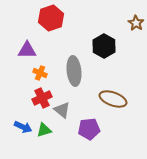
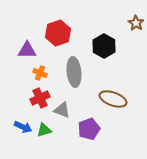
red hexagon: moved 7 px right, 15 px down
gray ellipse: moved 1 px down
red cross: moved 2 px left
gray triangle: rotated 18 degrees counterclockwise
purple pentagon: rotated 15 degrees counterclockwise
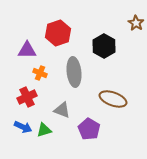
red cross: moved 13 px left, 1 px up
purple pentagon: rotated 20 degrees counterclockwise
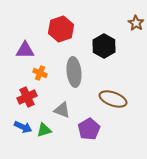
red hexagon: moved 3 px right, 4 px up
purple triangle: moved 2 px left
purple pentagon: rotated 10 degrees clockwise
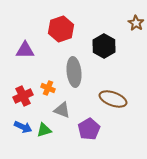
orange cross: moved 8 px right, 15 px down
red cross: moved 4 px left, 1 px up
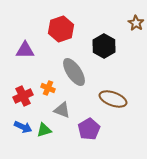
gray ellipse: rotated 28 degrees counterclockwise
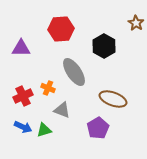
red hexagon: rotated 15 degrees clockwise
purple triangle: moved 4 px left, 2 px up
purple pentagon: moved 9 px right, 1 px up
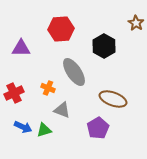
red cross: moved 9 px left, 3 px up
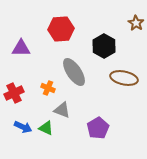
brown ellipse: moved 11 px right, 21 px up; rotated 8 degrees counterclockwise
green triangle: moved 2 px right, 2 px up; rotated 42 degrees clockwise
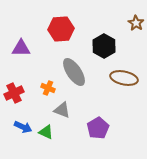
green triangle: moved 4 px down
